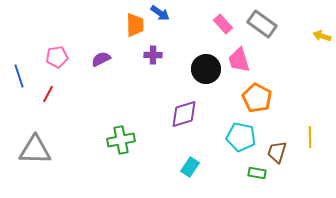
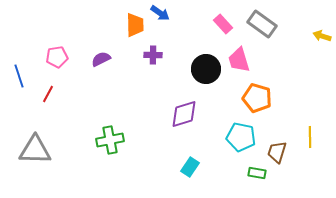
orange pentagon: rotated 12 degrees counterclockwise
green cross: moved 11 px left
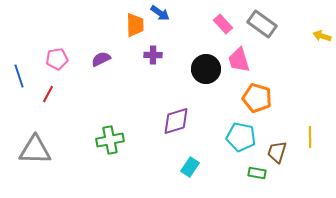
pink pentagon: moved 2 px down
purple diamond: moved 8 px left, 7 px down
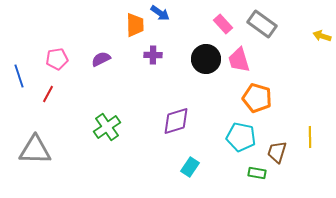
black circle: moved 10 px up
green cross: moved 3 px left, 13 px up; rotated 24 degrees counterclockwise
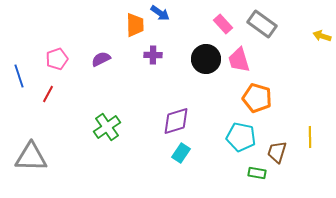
pink pentagon: rotated 10 degrees counterclockwise
gray triangle: moved 4 px left, 7 px down
cyan rectangle: moved 9 px left, 14 px up
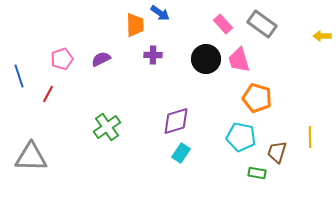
yellow arrow: rotated 18 degrees counterclockwise
pink pentagon: moved 5 px right
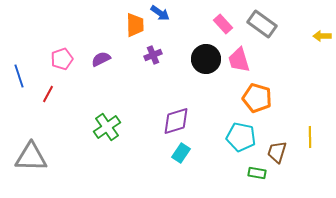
purple cross: rotated 24 degrees counterclockwise
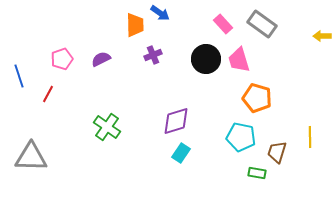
green cross: rotated 20 degrees counterclockwise
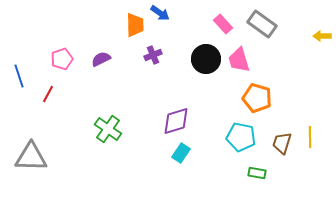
green cross: moved 1 px right, 2 px down
brown trapezoid: moved 5 px right, 9 px up
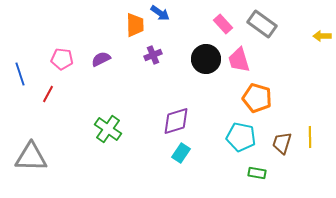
pink pentagon: rotated 25 degrees clockwise
blue line: moved 1 px right, 2 px up
